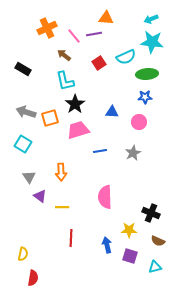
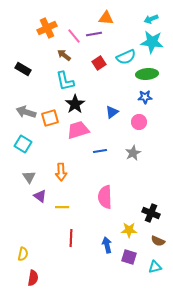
blue triangle: rotated 40 degrees counterclockwise
purple square: moved 1 px left, 1 px down
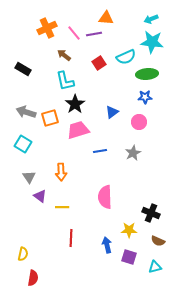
pink line: moved 3 px up
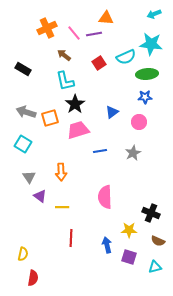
cyan arrow: moved 3 px right, 5 px up
cyan star: moved 1 px left, 2 px down
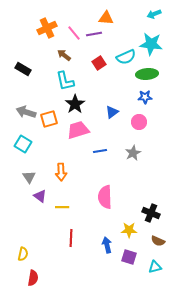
orange square: moved 1 px left, 1 px down
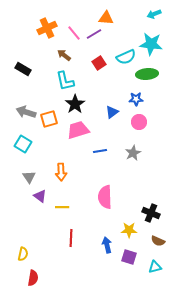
purple line: rotated 21 degrees counterclockwise
blue star: moved 9 px left, 2 px down
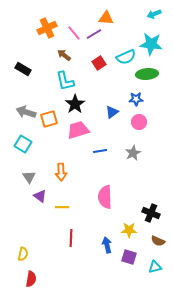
red semicircle: moved 2 px left, 1 px down
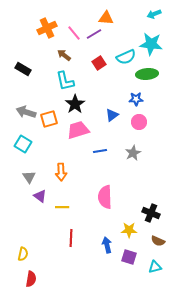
blue triangle: moved 3 px down
